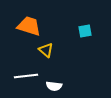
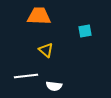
orange trapezoid: moved 10 px right, 10 px up; rotated 15 degrees counterclockwise
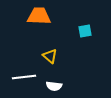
yellow triangle: moved 4 px right, 6 px down
white line: moved 2 px left, 1 px down
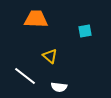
orange trapezoid: moved 3 px left, 3 px down
white line: moved 1 px right, 1 px up; rotated 45 degrees clockwise
white semicircle: moved 5 px right, 1 px down
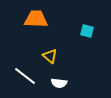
cyan square: moved 2 px right; rotated 24 degrees clockwise
white semicircle: moved 4 px up
